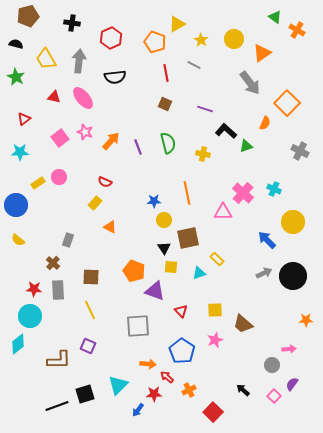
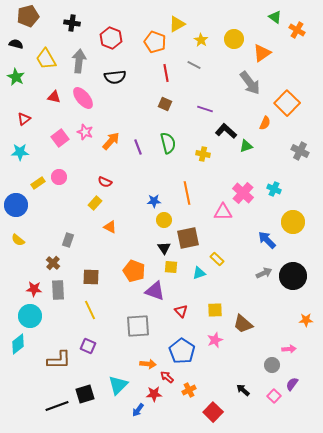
red hexagon at (111, 38): rotated 15 degrees counterclockwise
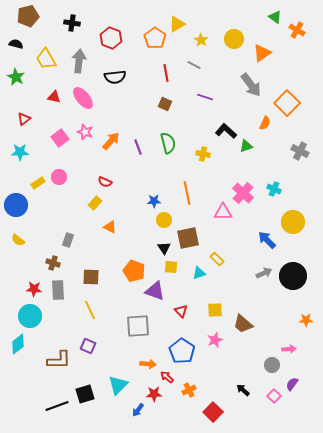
orange pentagon at (155, 42): moved 4 px up; rotated 15 degrees clockwise
gray arrow at (250, 83): moved 1 px right, 2 px down
purple line at (205, 109): moved 12 px up
brown cross at (53, 263): rotated 24 degrees counterclockwise
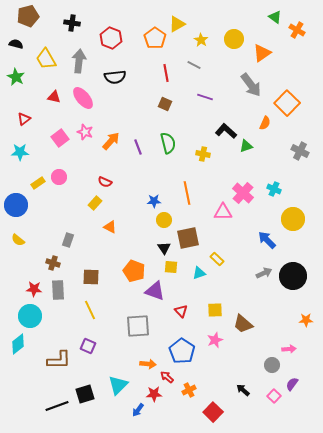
yellow circle at (293, 222): moved 3 px up
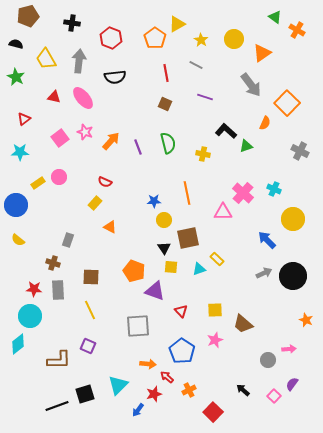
gray line at (194, 65): moved 2 px right
cyan triangle at (199, 273): moved 4 px up
orange star at (306, 320): rotated 24 degrees clockwise
gray circle at (272, 365): moved 4 px left, 5 px up
red star at (154, 394): rotated 14 degrees counterclockwise
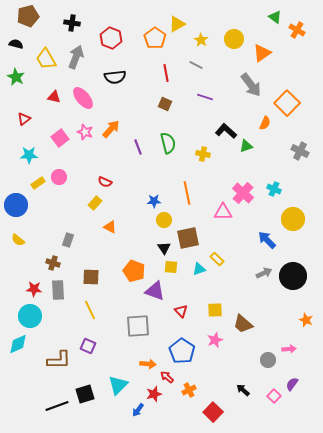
gray arrow at (79, 61): moved 3 px left, 4 px up; rotated 15 degrees clockwise
orange arrow at (111, 141): moved 12 px up
cyan star at (20, 152): moved 9 px right, 3 px down
cyan diamond at (18, 344): rotated 15 degrees clockwise
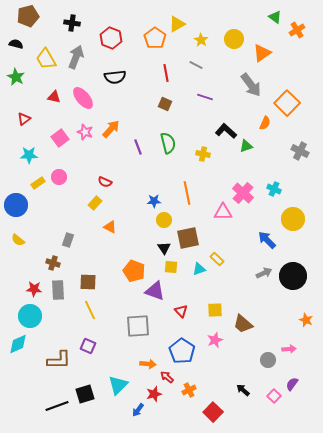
orange cross at (297, 30): rotated 28 degrees clockwise
brown square at (91, 277): moved 3 px left, 5 px down
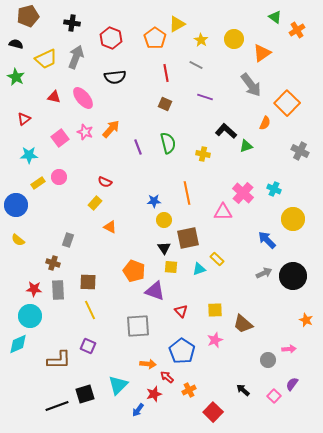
yellow trapezoid at (46, 59): rotated 85 degrees counterclockwise
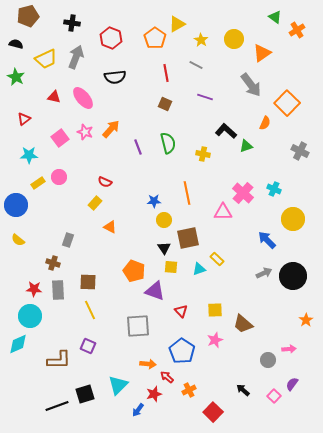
orange star at (306, 320): rotated 16 degrees clockwise
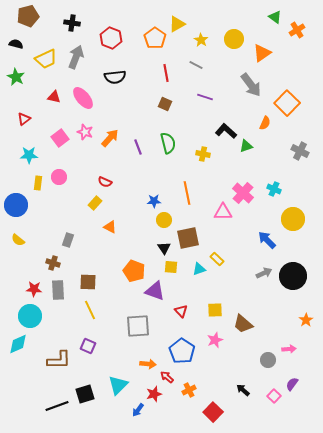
orange arrow at (111, 129): moved 1 px left, 9 px down
yellow rectangle at (38, 183): rotated 48 degrees counterclockwise
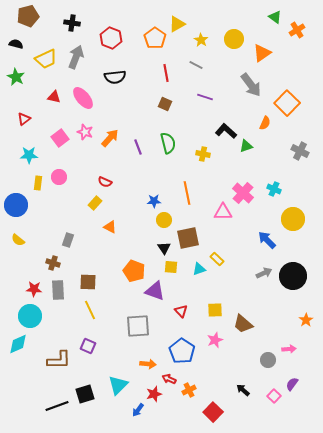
red arrow at (167, 377): moved 2 px right, 2 px down; rotated 16 degrees counterclockwise
